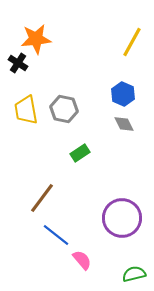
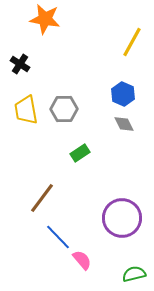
orange star: moved 9 px right, 20 px up; rotated 16 degrees clockwise
black cross: moved 2 px right, 1 px down
gray hexagon: rotated 12 degrees counterclockwise
blue line: moved 2 px right, 2 px down; rotated 8 degrees clockwise
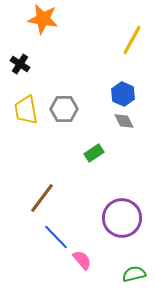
orange star: moved 2 px left
yellow line: moved 2 px up
gray diamond: moved 3 px up
green rectangle: moved 14 px right
blue line: moved 2 px left
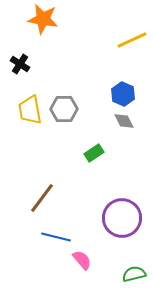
yellow line: rotated 36 degrees clockwise
yellow trapezoid: moved 4 px right
blue line: rotated 32 degrees counterclockwise
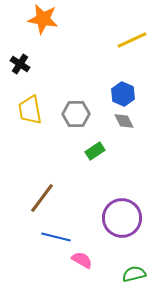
gray hexagon: moved 12 px right, 5 px down
green rectangle: moved 1 px right, 2 px up
pink semicircle: rotated 20 degrees counterclockwise
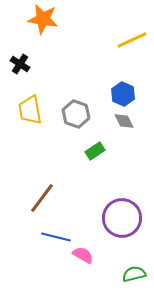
gray hexagon: rotated 20 degrees clockwise
pink semicircle: moved 1 px right, 5 px up
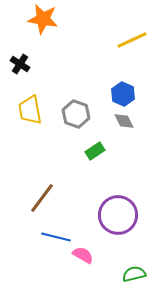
purple circle: moved 4 px left, 3 px up
